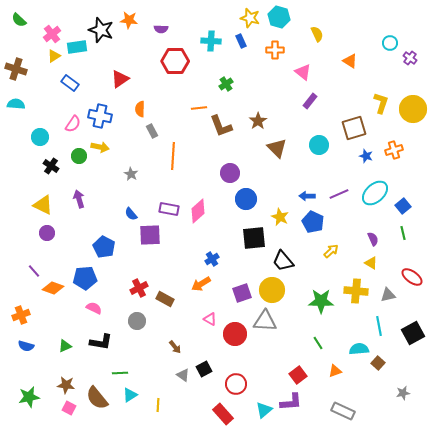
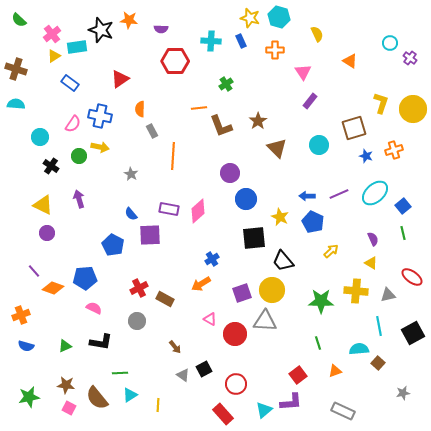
pink triangle at (303, 72): rotated 18 degrees clockwise
blue pentagon at (104, 247): moved 9 px right, 2 px up
green line at (318, 343): rotated 16 degrees clockwise
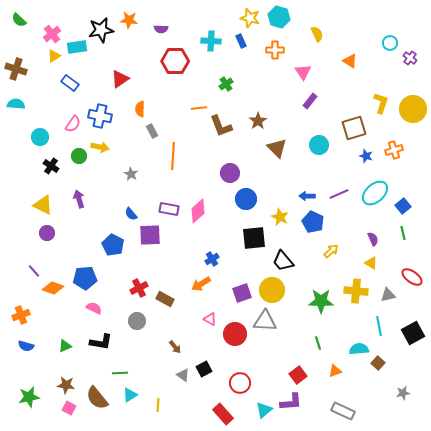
black star at (101, 30): rotated 30 degrees counterclockwise
red circle at (236, 384): moved 4 px right, 1 px up
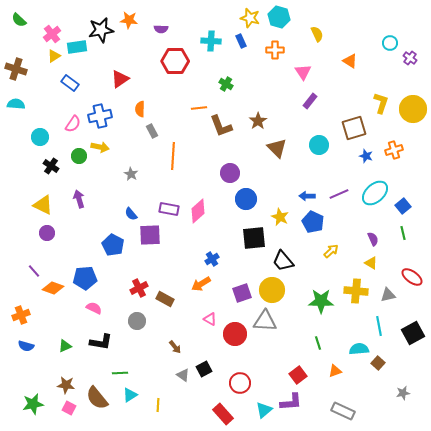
green cross at (226, 84): rotated 24 degrees counterclockwise
blue cross at (100, 116): rotated 25 degrees counterclockwise
green star at (29, 397): moved 4 px right, 7 px down
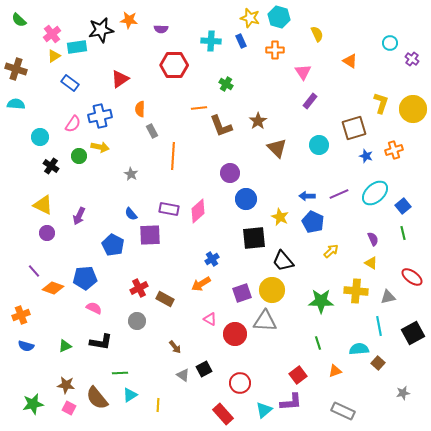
purple cross at (410, 58): moved 2 px right, 1 px down
red hexagon at (175, 61): moved 1 px left, 4 px down
purple arrow at (79, 199): moved 17 px down; rotated 138 degrees counterclockwise
gray triangle at (388, 295): moved 2 px down
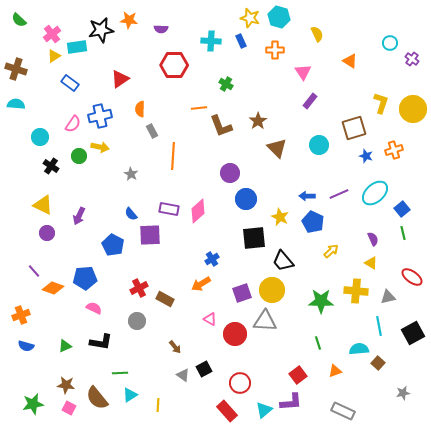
blue square at (403, 206): moved 1 px left, 3 px down
red rectangle at (223, 414): moved 4 px right, 3 px up
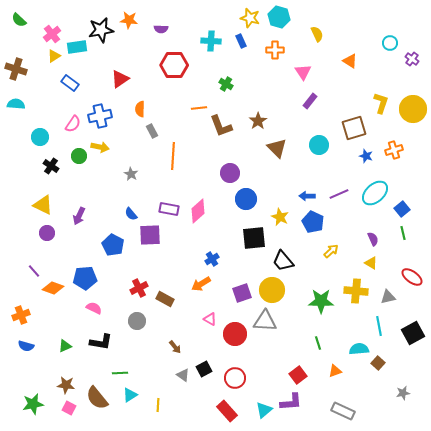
red circle at (240, 383): moved 5 px left, 5 px up
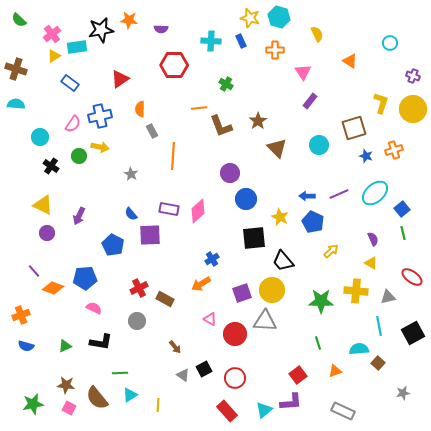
purple cross at (412, 59): moved 1 px right, 17 px down; rotated 16 degrees counterclockwise
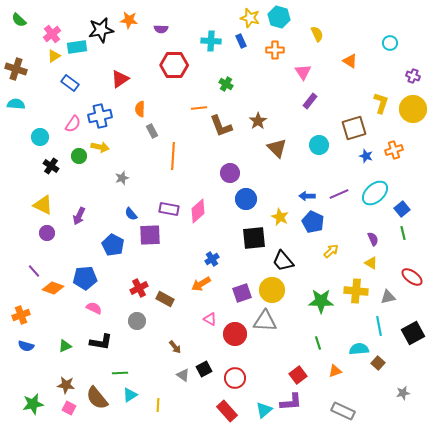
gray star at (131, 174): moved 9 px left, 4 px down; rotated 24 degrees clockwise
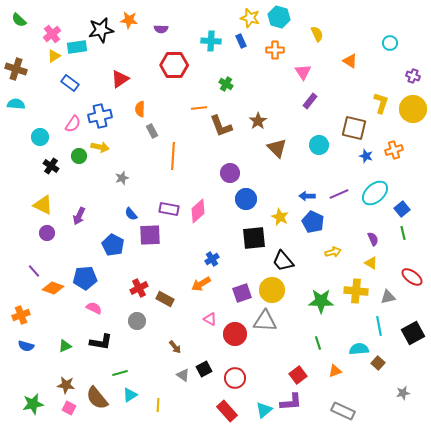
brown square at (354, 128): rotated 30 degrees clockwise
yellow arrow at (331, 251): moved 2 px right, 1 px down; rotated 28 degrees clockwise
green line at (120, 373): rotated 14 degrees counterclockwise
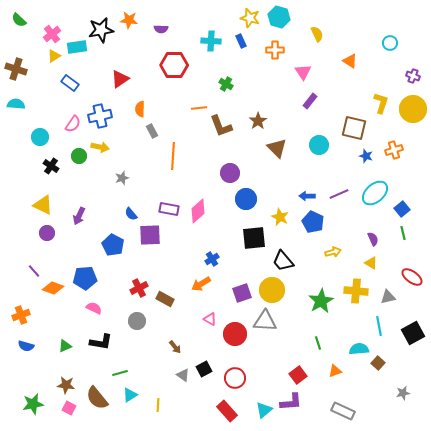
green star at (321, 301): rotated 30 degrees counterclockwise
